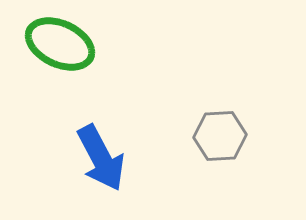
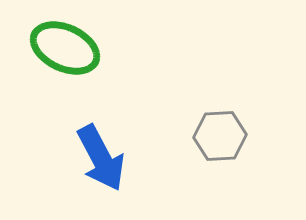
green ellipse: moved 5 px right, 4 px down
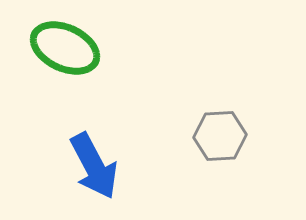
blue arrow: moved 7 px left, 8 px down
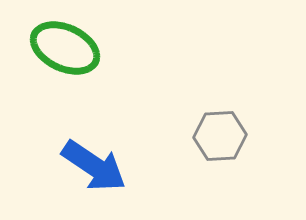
blue arrow: rotated 28 degrees counterclockwise
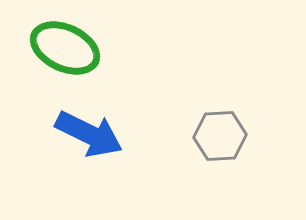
blue arrow: moved 5 px left, 32 px up; rotated 8 degrees counterclockwise
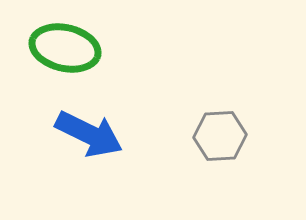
green ellipse: rotated 12 degrees counterclockwise
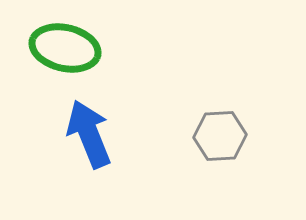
blue arrow: rotated 138 degrees counterclockwise
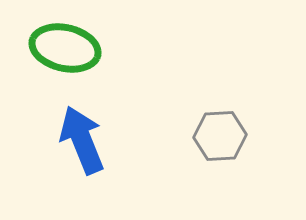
blue arrow: moved 7 px left, 6 px down
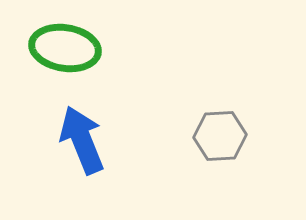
green ellipse: rotated 4 degrees counterclockwise
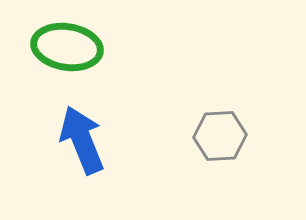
green ellipse: moved 2 px right, 1 px up
